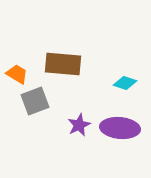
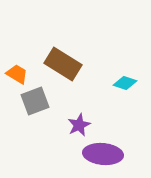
brown rectangle: rotated 27 degrees clockwise
purple ellipse: moved 17 px left, 26 px down
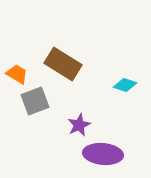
cyan diamond: moved 2 px down
